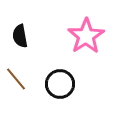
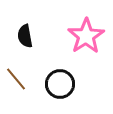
black semicircle: moved 5 px right
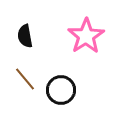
brown line: moved 9 px right
black circle: moved 1 px right, 6 px down
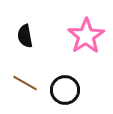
brown line: moved 4 px down; rotated 20 degrees counterclockwise
black circle: moved 4 px right
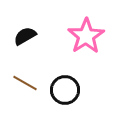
black semicircle: rotated 70 degrees clockwise
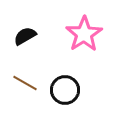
pink star: moved 2 px left, 2 px up
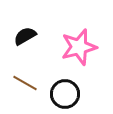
pink star: moved 5 px left, 13 px down; rotated 18 degrees clockwise
black circle: moved 4 px down
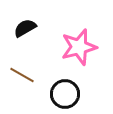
black semicircle: moved 8 px up
brown line: moved 3 px left, 8 px up
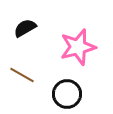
pink star: moved 1 px left
black circle: moved 2 px right
